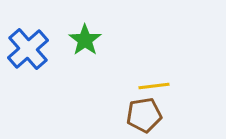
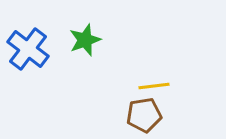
green star: rotated 16 degrees clockwise
blue cross: rotated 12 degrees counterclockwise
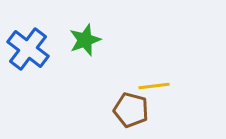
brown pentagon: moved 13 px left, 5 px up; rotated 24 degrees clockwise
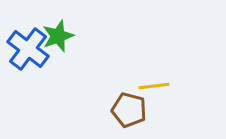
green star: moved 27 px left, 4 px up
brown pentagon: moved 2 px left
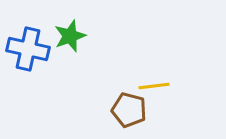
green star: moved 12 px right
blue cross: rotated 24 degrees counterclockwise
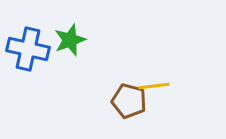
green star: moved 4 px down
brown pentagon: moved 9 px up
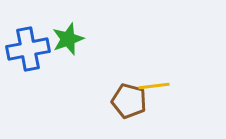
green star: moved 2 px left, 1 px up
blue cross: rotated 24 degrees counterclockwise
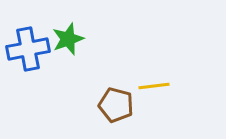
brown pentagon: moved 13 px left, 4 px down
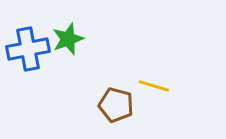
yellow line: rotated 24 degrees clockwise
